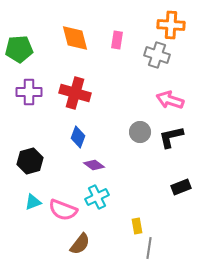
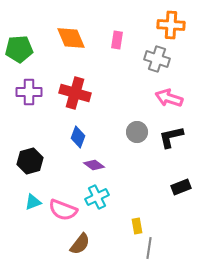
orange diamond: moved 4 px left; rotated 8 degrees counterclockwise
gray cross: moved 4 px down
pink arrow: moved 1 px left, 2 px up
gray circle: moved 3 px left
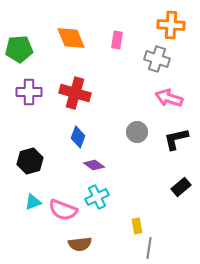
black L-shape: moved 5 px right, 2 px down
black rectangle: rotated 18 degrees counterclockwise
brown semicircle: rotated 45 degrees clockwise
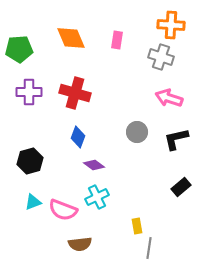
gray cross: moved 4 px right, 2 px up
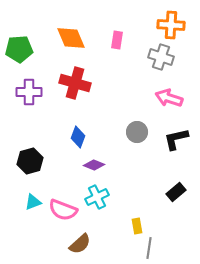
red cross: moved 10 px up
purple diamond: rotated 15 degrees counterclockwise
black rectangle: moved 5 px left, 5 px down
brown semicircle: rotated 35 degrees counterclockwise
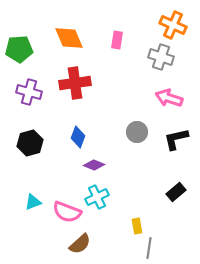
orange cross: moved 2 px right; rotated 20 degrees clockwise
orange diamond: moved 2 px left
red cross: rotated 24 degrees counterclockwise
purple cross: rotated 15 degrees clockwise
black hexagon: moved 18 px up
pink semicircle: moved 4 px right, 2 px down
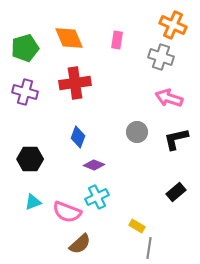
green pentagon: moved 6 px right, 1 px up; rotated 12 degrees counterclockwise
purple cross: moved 4 px left
black hexagon: moved 16 px down; rotated 15 degrees clockwise
yellow rectangle: rotated 49 degrees counterclockwise
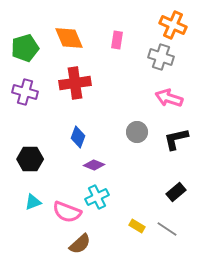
gray line: moved 18 px right, 19 px up; rotated 65 degrees counterclockwise
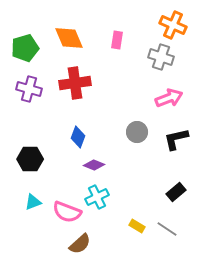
purple cross: moved 4 px right, 3 px up
pink arrow: rotated 140 degrees clockwise
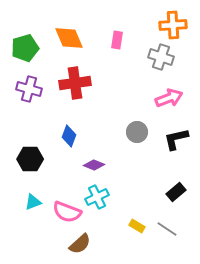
orange cross: rotated 28 degrees counterclockwise
blue diamond: moved 9 px left, 1 px up
